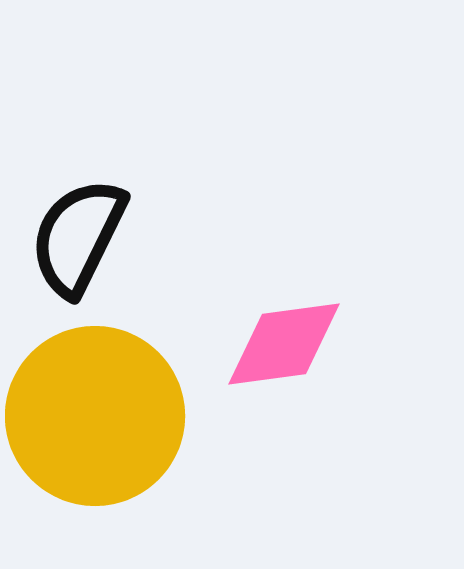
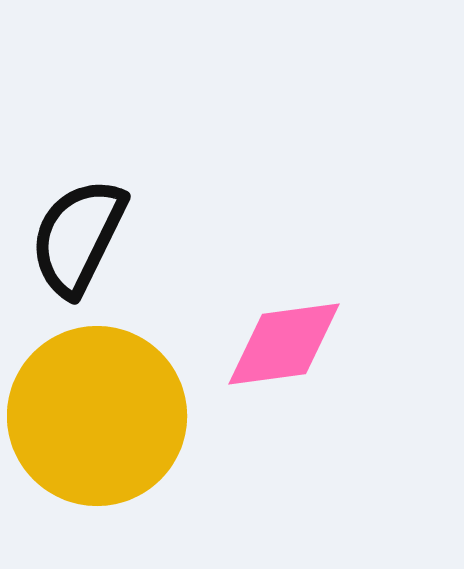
yellow circle: moved 2 px right
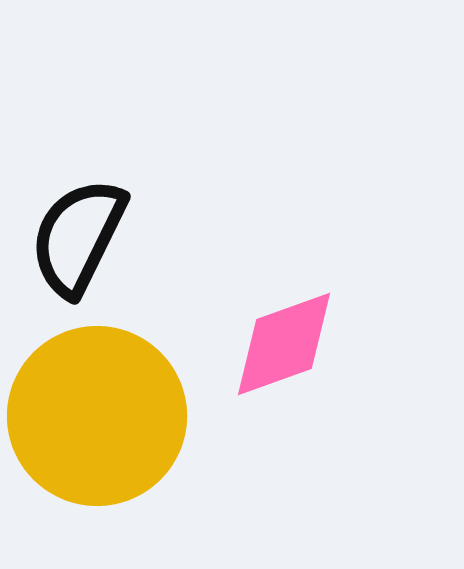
pink diamond: rotated 12 degrees counterclockwise
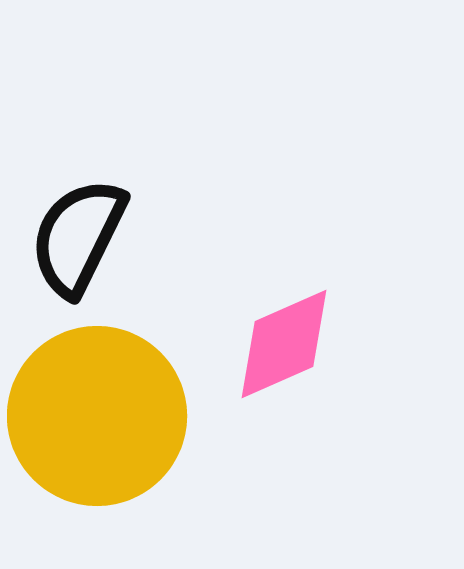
pink diamond: rotated 4 degrees counterclockwise
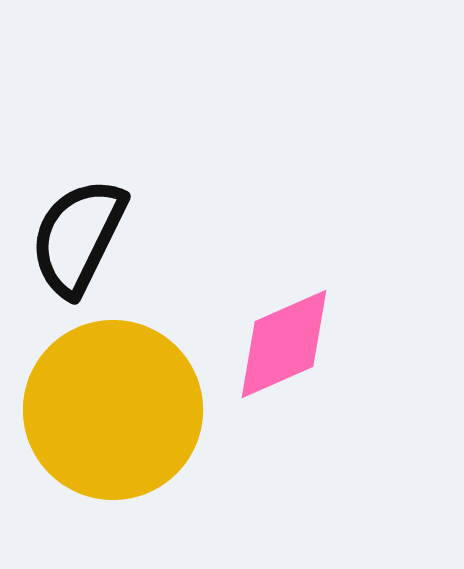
yellow circle: moved 16 px right, 6 px up
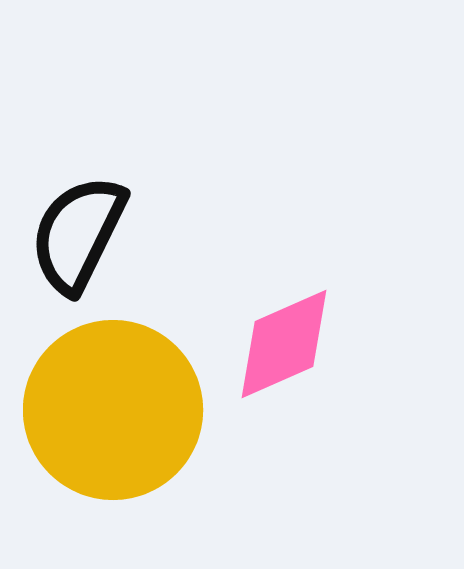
black semicircle: moved 3 px up
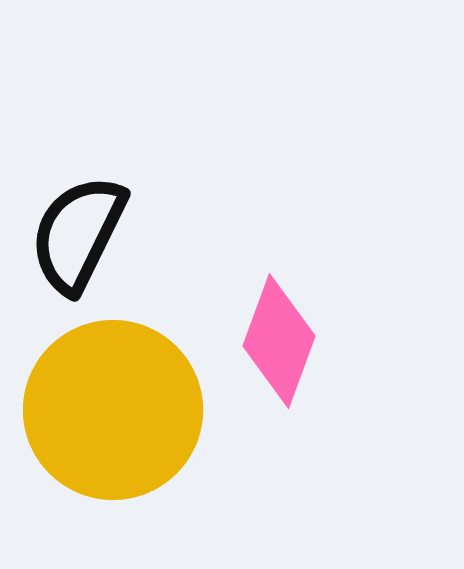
pink diamond: moved 5 px left, 3 px up; rotated 46 degrees counterclockwise
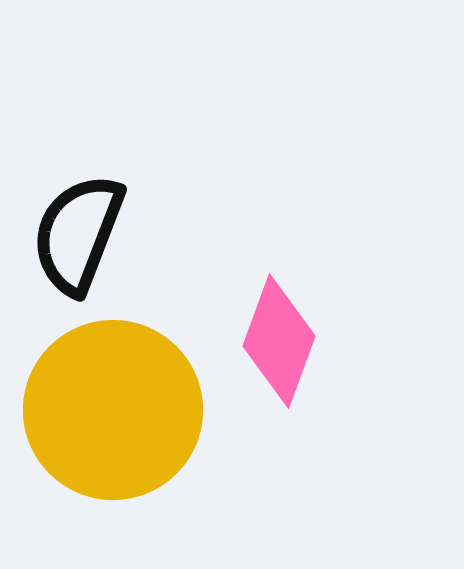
black semicircle: rotated 5 degrees counterclockwise
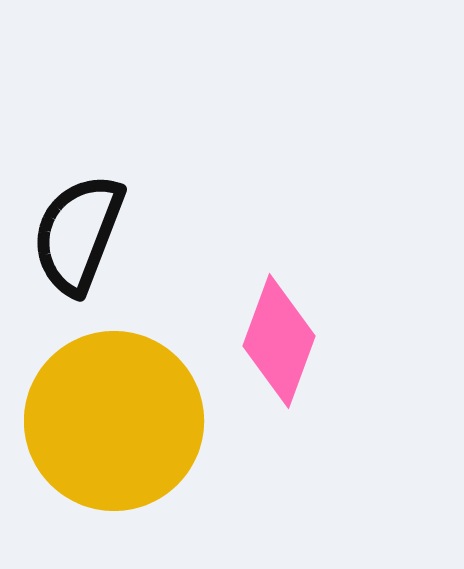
yellow circle: moved 1 px right, 11 px down
